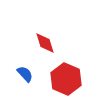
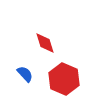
red hexagon: moved 2 px left
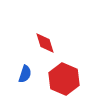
blue semicircle: rotated 60 degrees clockwise
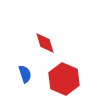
blue semicircle: rotated 36 degrees counterclockwise
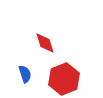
red hexagon: rotated 16 degrees clockwise
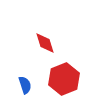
blue semicircle: moved 11 px down
